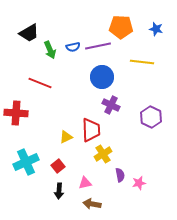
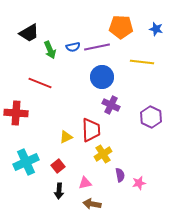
purple line: moved 1 px left, 1 px down
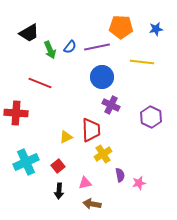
blue star: rotated 24 degrees counterclockwise
blue semicircle: moved 3 px left; rotated 40 degrees counterclockwise
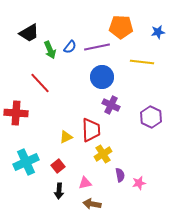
blue star: moved 2 px right, 3 px down
red line: rotated 25 degrees clockwise
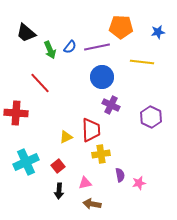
black trapezoid: moved 3 px left; rotated 70 degrees clockwise
yellow cross: moved 2 px left; rotated 24 degrees clockwise
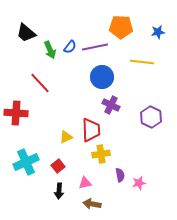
purple line: moved 2 px left
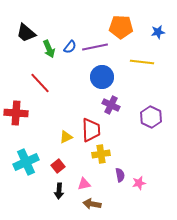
green arrow: moved 1 px left, 1 px up
pink triangle: moved 1 px left, 1 px down
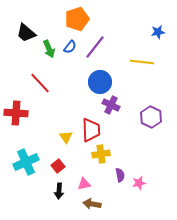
orange pentagon: moved 44 px left, 8 px up; rotated 20 degrees counterclockwise
purple line: rotated 40 degrees counterclockwise
blue circle: moved 2 px left, 5 px down
yellow triangle: rotated 40 degrees counterclockwise
